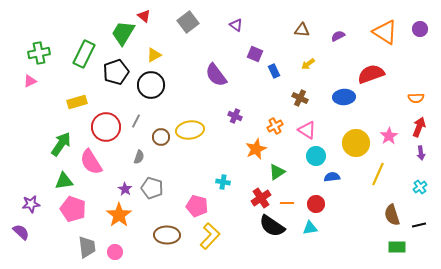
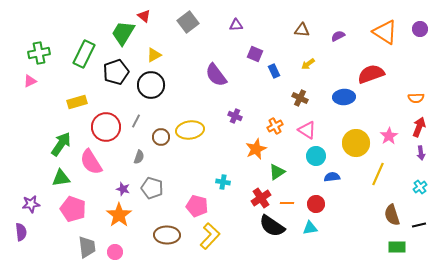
purple triangle at (236, 25): rotated 40 degrees counterclockwise
green triangle at (64, 181): moved 3 px left, 3 px up
purple star at (125, 189): moved 2 px left; rotated 16 degrees counterclockwise
purple semicircle at (21, 232): rotated 42 degrees clockwise
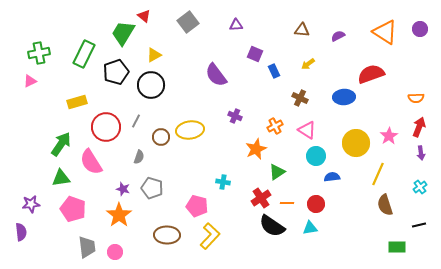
brown semicircle at (392, 215): moved 7 px left, 10 px up
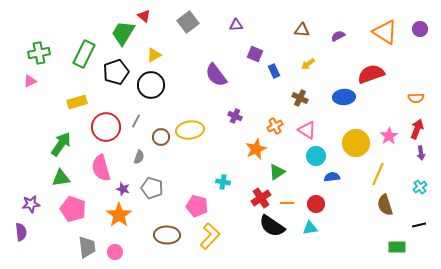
red arrow at (419, 127): moved 2 px left, 2 px down
pink semicircle at (91, 162): moved 10 px right, 6 px down; rotated 16 degrees clockwise
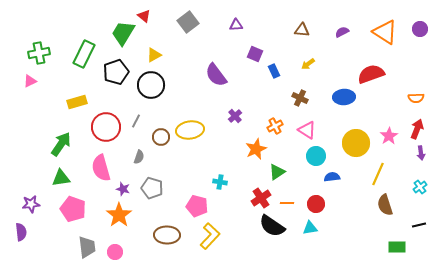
purple semicircle at (338, 36): moved 4 px right, 4 px up
purple cross at (235, 116): rotated 24 degrees clockwise
cyan cross at (223, 182): moved 3 px left
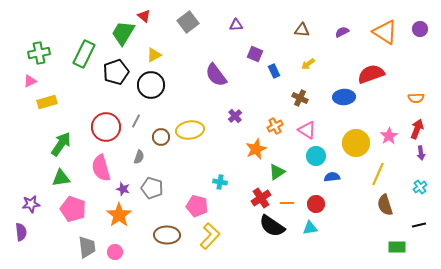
yellow rectangle at (77, 102): moved 30 px left
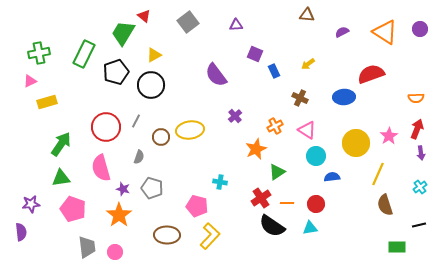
brown triangle at (302, 30): moved 5 px right, 15 px up
